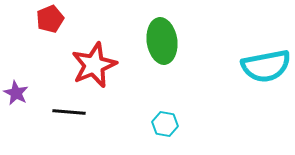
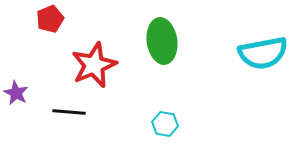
cyan semicircle: moved 3 px left, 13 px up
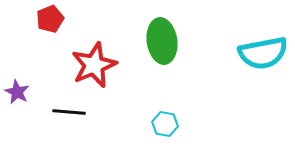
purple star: moved 1 px right, 1 px up
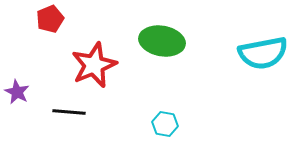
green ellipse: rotated 72 degrees counterclockwise
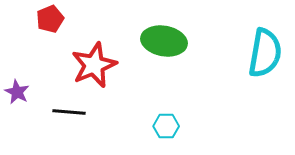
green ellipse: moved 2 px right
cyan semicircle: moved 2 px right; rotated 69 degrees counterclockwise
cyan hexagon: moved 1 px right, 2 px down; rotated 10 degrees counterclockwise
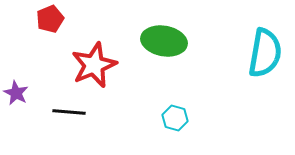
purple star: moved 1 px left, 1 px down
cyan hexagon: moved 9 px right, 8 px up; rotated 15 degrees clockwise
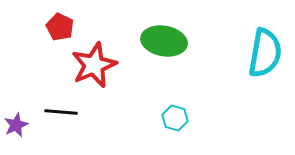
red pentagon: moved 10 px right, 8 px down; rotated 24 degrees counterclockwise
purple star: moved 32 px down; rotated 20 degrees clockwise
black line: moved 8 px left
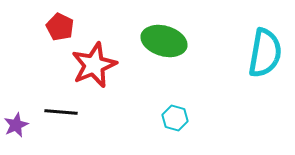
green ellipse: rotated 6 degrees clockwise
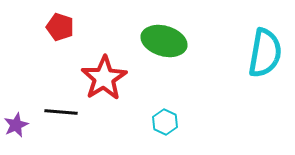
red pentagon: rotated 8 degrees counterclockwise
red star: moved 10 px right, 13 px down; rotated 9 degrees counterclockwise
cyan hexagon: moved 10 px left, 4 px down; rotated 10 degrees clockwise
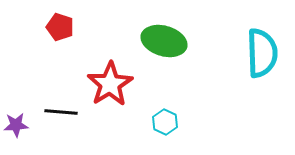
cyan semicircle: moved 3 px left; rotated 12 degrees counterclockwise
red star: moved 6 px right, 6 px down
purple star: rotated 20 degrees clockwise
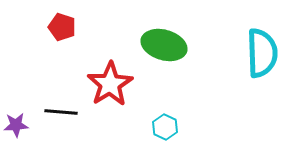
red pentagon: moved 2 px right
green ellipse: moved 4 px down
cyan hexagon: moved 5 px down
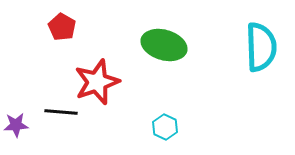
red pentagon: rotated 12 degrees clockwise
cyan semicircle: moved 1 px left, 6 px up
red star: moved 13 px left, 2 px up; rotated 12 degrees clockwise
